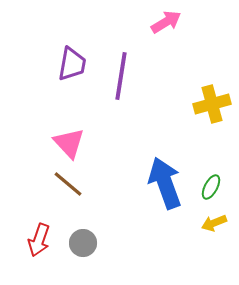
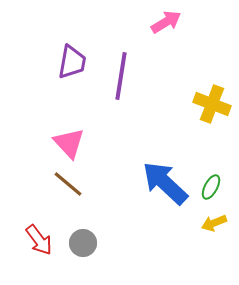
purple trapezoid: moved 2 px up
yellow cross: rotated 36 degrees clockwise
blue arrow: rotated 27 degrees counterclockwise
red arrow: rotated 56 degrees counterclockwise
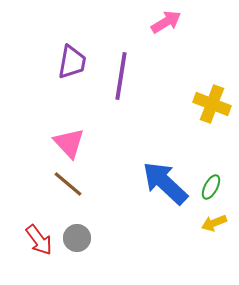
gray circle: moved 6 px left, 5 px up
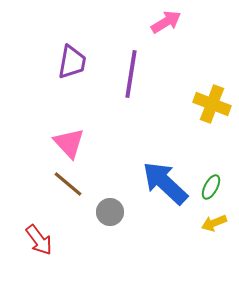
purple line: moved 10 px right, 2 px up
gray circle: moved 33 px right, 26 px up
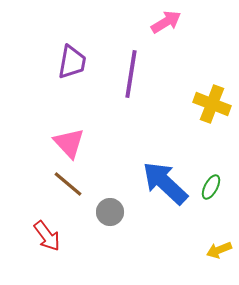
yellow arrow: moved 5 px right, 27 px down
red arrow: moved 8 px right, 4 px up
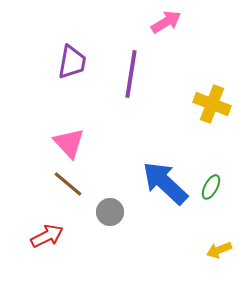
red arrow: rotated 80 degrees counterclockwise
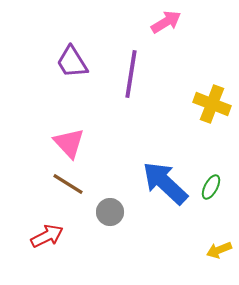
purple trapezoid: rotated 138 degrees clockwise
brown line: rotated 8 degrees counterclockwise
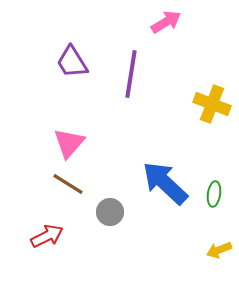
pink triangle: rotated 24 degrees clockwise
green ellipse: moved 3 px right, 7 px down; rotated 20 degrees counterclockwise
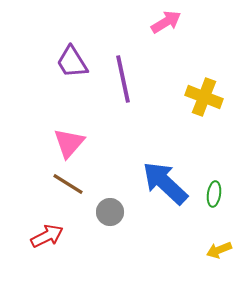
purple line: moved 8 px left, 5 px down; rotated 21 degrees counterclockwise
yellow cross: moved 8 px left, 7 px up
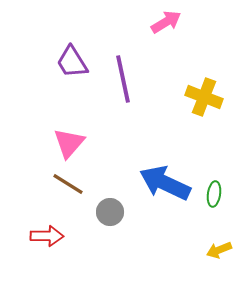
blue arrow: rotated 18 degrees counterclockwise
red arrow: rotated 28 degrees clockwise
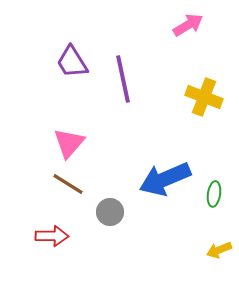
pink arrow: moved 22 px right, 3 px down
blue arrow: moved 4 px up; rotated 48 degrees counterclockwise
red arrow: moved 5 px right
